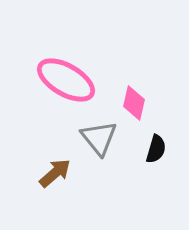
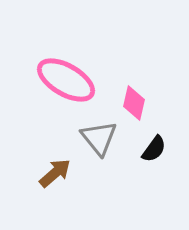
black semicircle: moved 2 px left; rotated 20 degrees clockwise
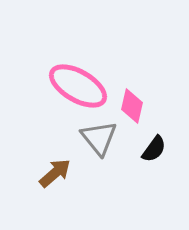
pink ellipse: moved 12 px right, 6 px down
pink diamond: moved 2 px left, 3 px down
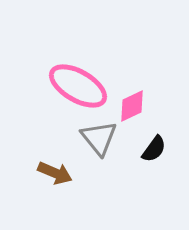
pink diamond: rotated 52 degrees clockwise
brown arrow: rotated 64 degrees clockwise
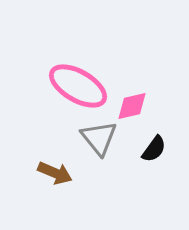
pink diamond: rotated 12 degrees clockwise
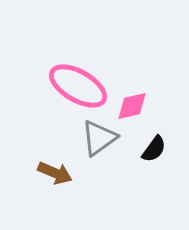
gray triangle: rotated 33 degrees clockwise
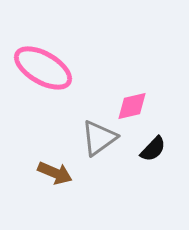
pink ellipse: moved 35 px left, 18 px up
black semicircle: moved 1 px left; rotated 8 degrees clockwise
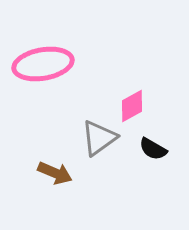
pink ellipse: moved 4 px up; rotated 40 degrees counterclockwise
pink diamond: rotated 16 degrees counterclockwise
black semicircle: rotated 76 degrees clockwise
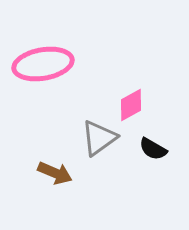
pink diamond: moved 1 px left, 1 px up
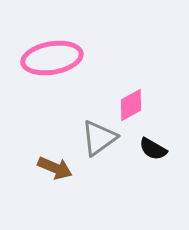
pink ellipse: moved 9 px right, 6 px up
brown arrow: moved 5 px up
